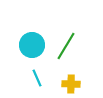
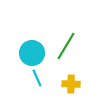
cyan circle: moved 8 px down
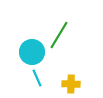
green line: moved 7 px left, 11 px up
cyan circle: moved 1 px up
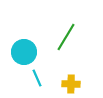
green line: moved 7 px right, 2 px down
cyan circle: moved 8 px left
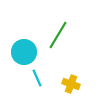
green line: moved 8 px left, 2 px up
yellow cross: rotated 18 degrees clockwise
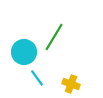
green line: moved 4 px left, 2 px down
cyan line: rotated 12 degrees counterclockwise
